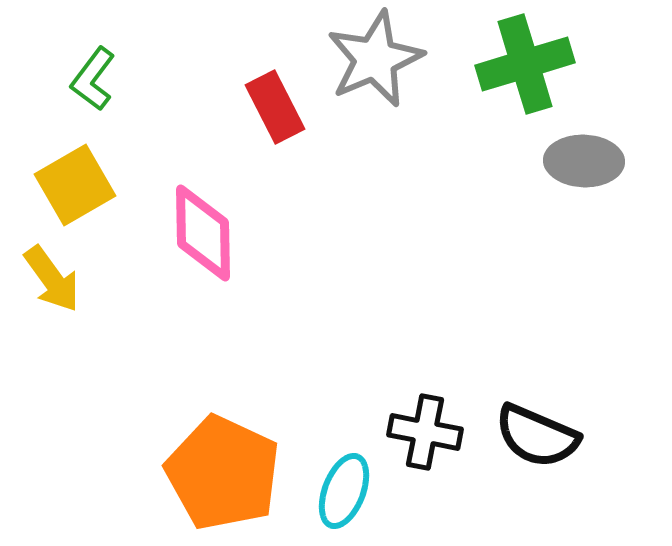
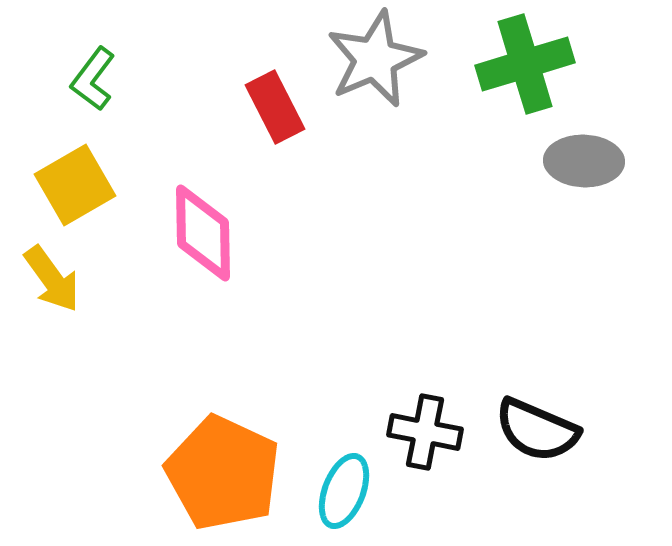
black semicircle: moved 6 px up
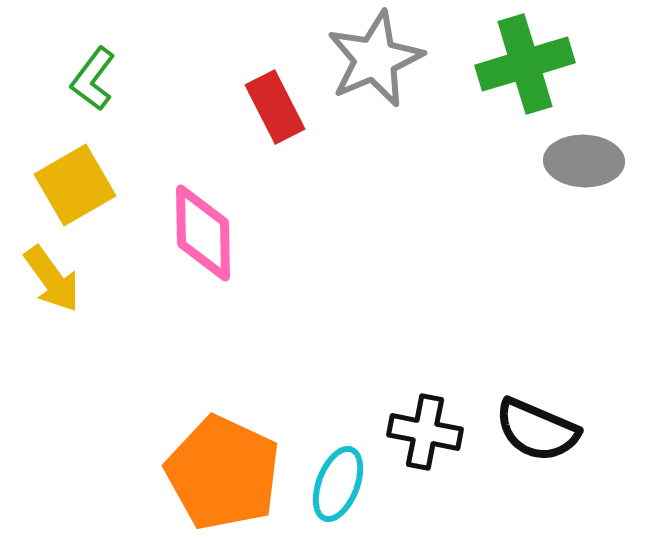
cyan ellipse: moved 6 px left, 7 px up
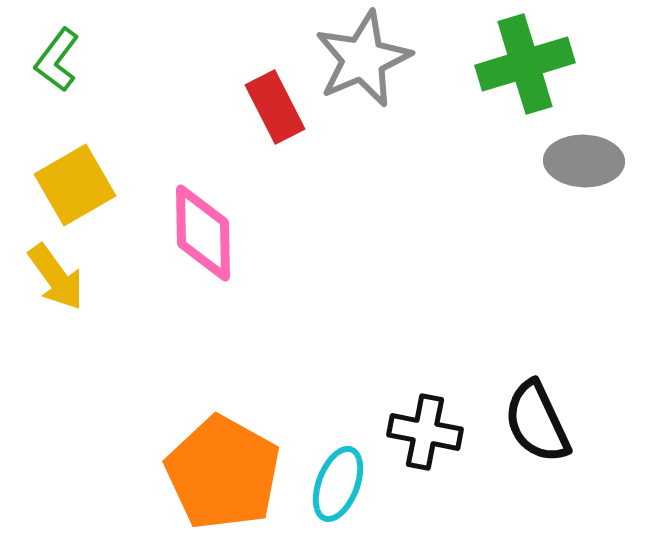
gray star: moved 12 px left
green L-shape: moved 36 px left, 19 px up
yellow arrow: moved 4 px right, 2 px up
black semicircle: moved 8 px up; rotated 42 degrees clockwise
orange pentagon: rotated 4 degrees clockwise
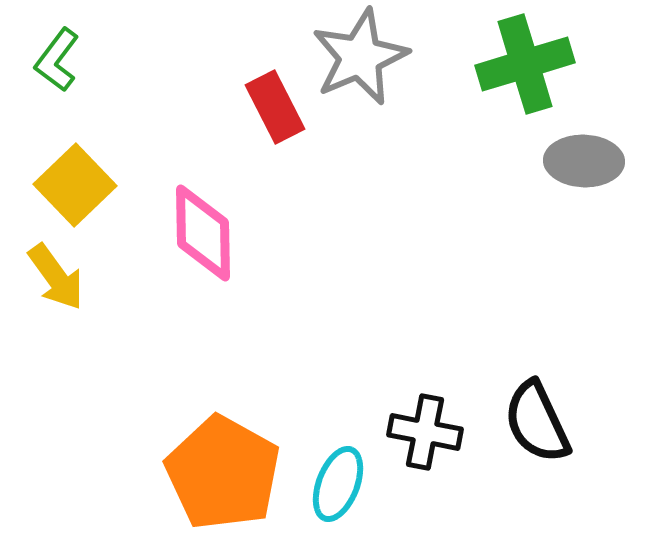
gray star: moved 3 px left, 2 px up
yellow square: rotated 14 degrees counterclockwise
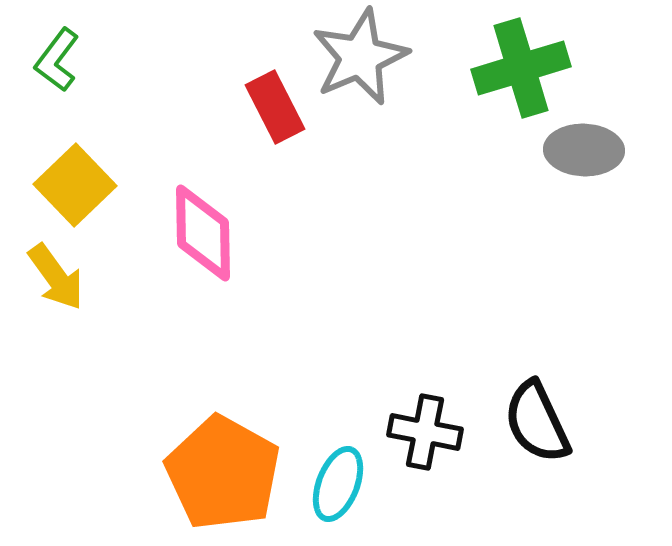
green cross: moved 4 px left, 4 px down
gray ellipse: moved 11 px up
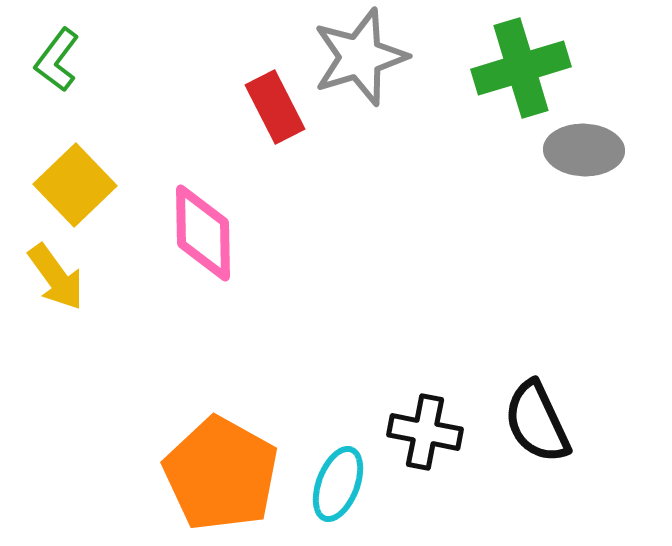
gray star: rotated 6 degrees clockwise
orange pentagon: moved 2 px left, 1 px down
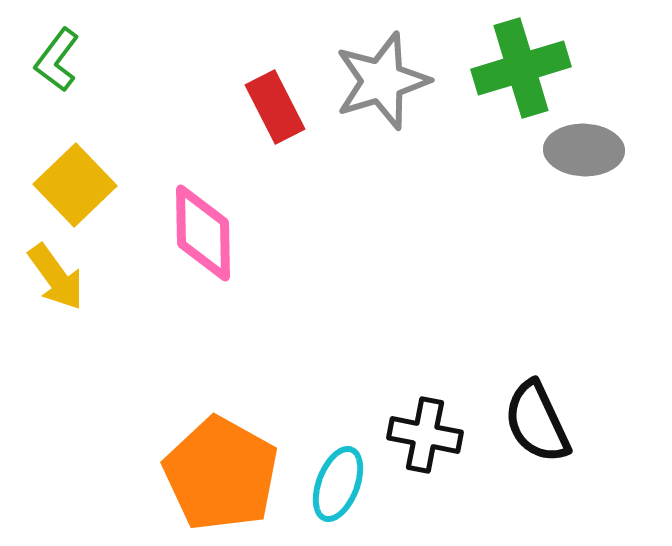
gray star: moved 22 px right, 24 px down
black cross: moved 3 px down
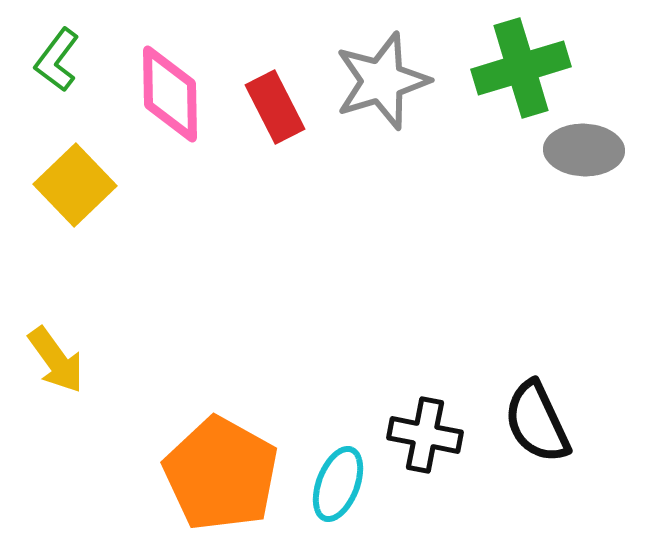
pink diamond: moved 33 px left, 139 px up
yellow arrow: moved 83 px down
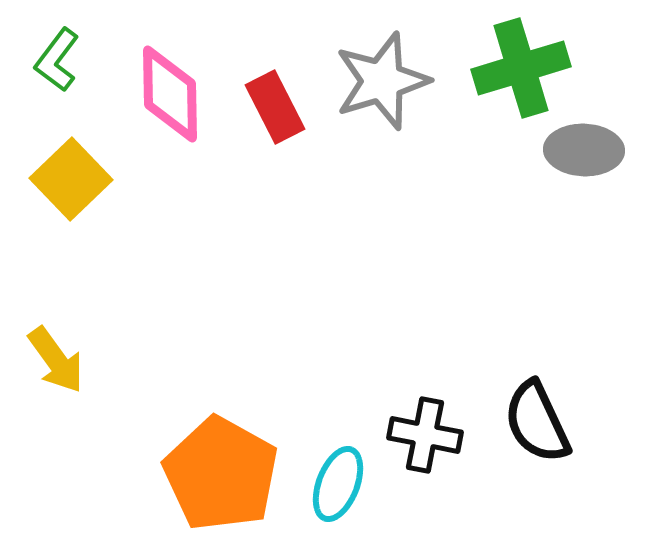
yellow square: moved 4 px left, 6 px up
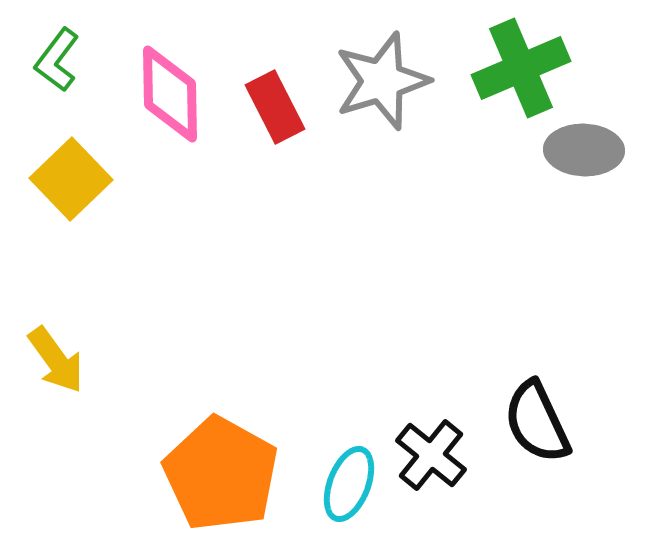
green cross: rotated 6 degrees counterclockwise
black cross: moved 6 px right, 20 px down; rotated 28 degrees clockwise
cyan ellipse: moved 11 px right
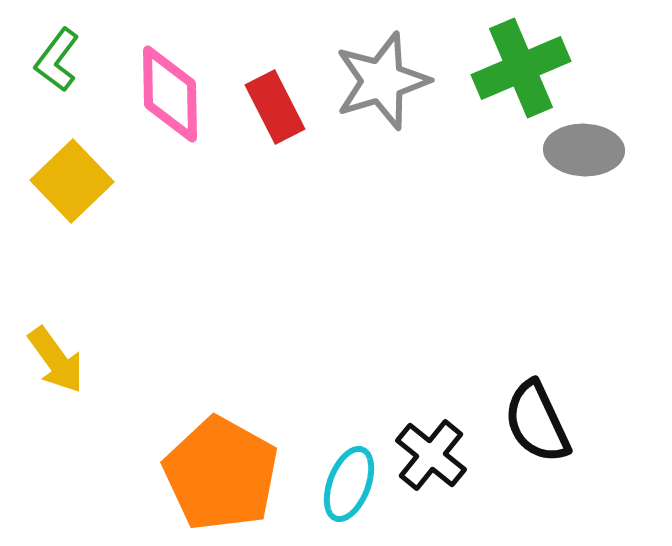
yellow square: moved 1 px right, 2 px down
